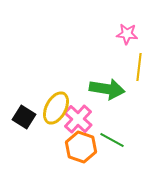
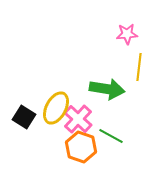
pink star: rotated 10 degrees counterclockwise
green line: moved 1 px left, 4 px up
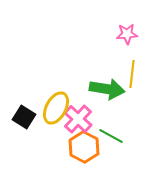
yellow line: moved 7 px left, 7 px down
orange hexagon: moved 3 px right; rotated 8 degrees clockwise
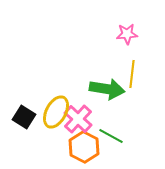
yellow ellipse: moved 4 px down
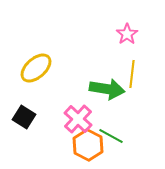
pink star: rotated 30 degrees counterclockwise
yellow ellipse: moved 20 px left, 44 px up; rotated 20 degrees clockwise
orange hexagon: moved 4 px right, 2 px up
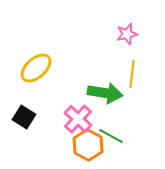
pink star: rotated 20 degrees clockwise
green arrow: moved 2 px left, 4 px down
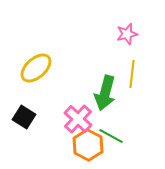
green arrow: rotated 96 degrees clockwise
